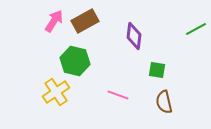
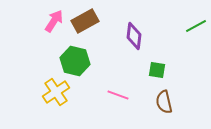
green line: moved 3 px up
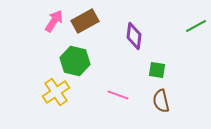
brown semicircle: moved 3 px left, 1 px up
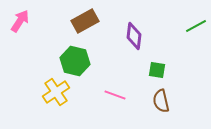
pink arrow: moved 34 px left
pink line: moved 3 px left
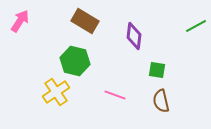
brown rectangle: rotated 60 degrees clockwise
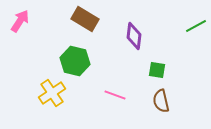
brown rectangle: moved 2 px up
yellow cross: moved 4 px left, 1 px down
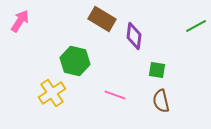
brown rectangle: moved 17 px right
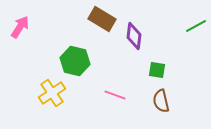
pink arrow: moved 6 px down
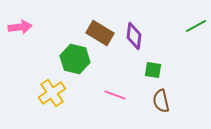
brown rectangle: moved 2 px left, 14 px down
pink arrow: rotated 50 degrees clockwise
green hexagon: moved 2 px up
green square: moved 4 px left
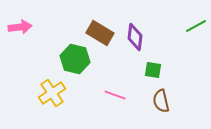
purple diamond: moved 1 px right, 1 px down
